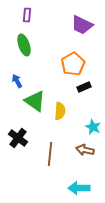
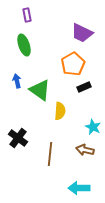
purple rectangle: rotated 16 degrees counterclockwise
purple trapezoid: moved 8 px down
blue arrow: rotated 16 degrees clockwise
green triangle: moved 5 px right, 11 px up
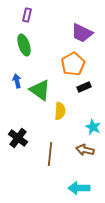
purple rectangle: rotated 24 degrees clockwise
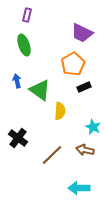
brown line: moved 2 px right, 1 px down; rotated 40 degrees clockwise
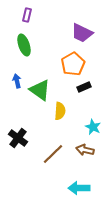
brown line: moved 1 px right, 1 px up
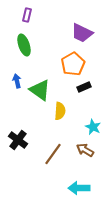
black cross: moved 2 px down
brown arrow: rotated 18 degrees clockwise
brown line: rotated 10 degrees counterclockwise
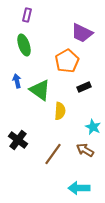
orange pentagon: moved 6 px left, 3 px up
